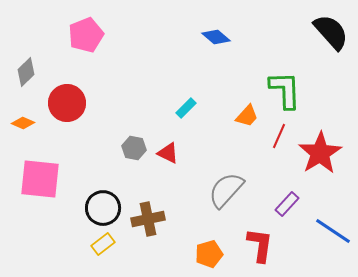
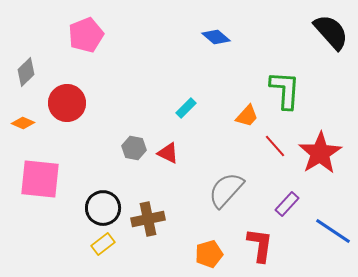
green L-shape: rotated 6 degrees clockwise
red line: moved 4 px left, 10 px down; rotated 65 degrees counterclockwise
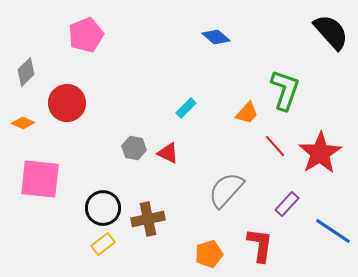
green L-shape: rotated 15 degrees clockwise
orange trapezoid: moved 3 px up
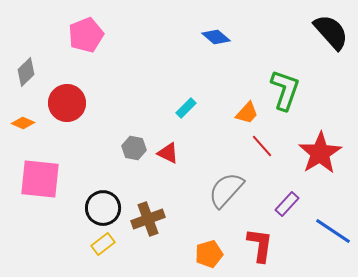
red line: moved 13 px left
brown cross: rotated 8 degrees counterclockwise
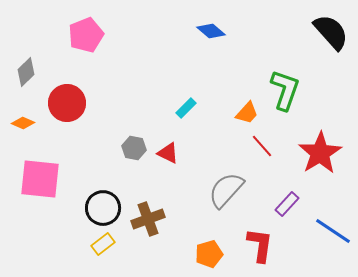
blue diamond: moved 5 px left, 6 px up
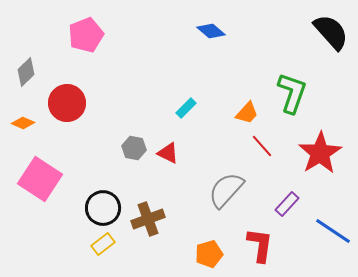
green L-shape: moved 7 px right, 3 px down
pink square: rotated 27 degrees clockwise
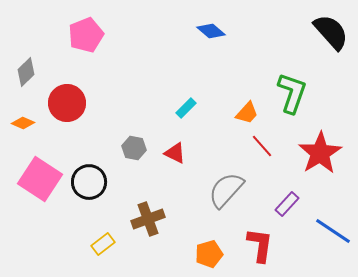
red triangle: moved 7 px right
black circle: moved 14 px left, 26 px up
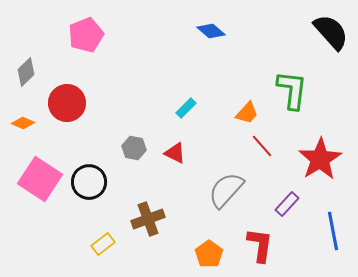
green L-shape: moved 3 px up; rotated 12 degrees counterclockwise
red star: moved 6 px down
blue line: rotated 45 degrees clockwise
orange pentagon: rotated 20 degrees counterclockwise
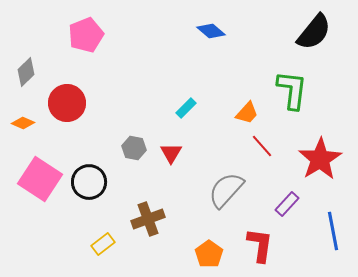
black semicircle: moved 17 px left; rotated 81 degrees clockwise
red triangle: moved 4 px left; rotated 35 degrees clockwise
